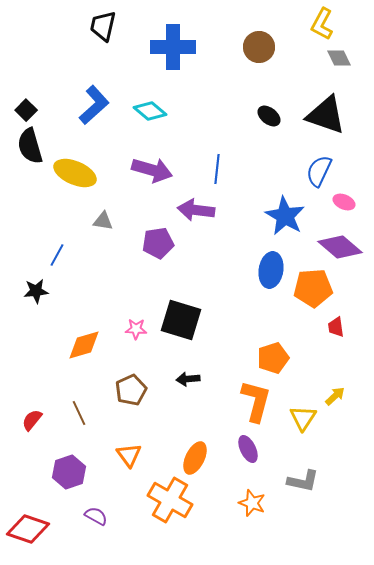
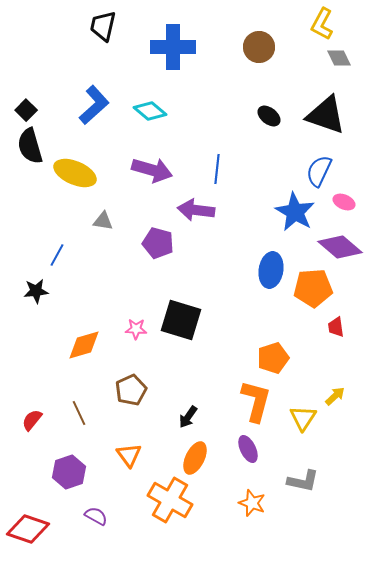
blue star at (285, 216): moved 10 px right, 4 px up
purple pentagon at (158, 243): rotated 24 degrees clockwise
black arrow at (188, 379): moved 38 px down; rotated 50 degrees counterclockwise
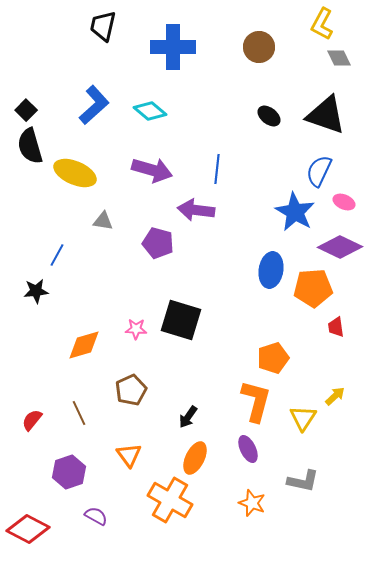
purple diamond at (340, 247): rotated 15 degrees counterclockwise
red diamond at (28, 529): rotated 9 degrees clockwise
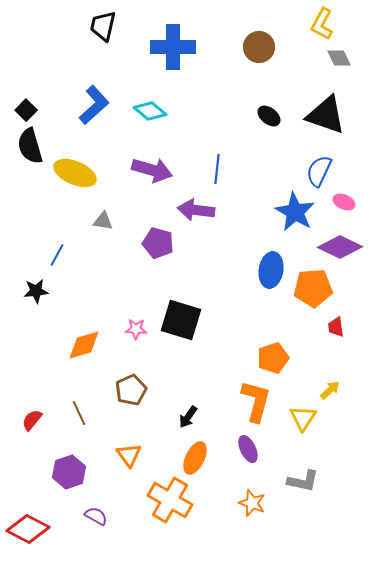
yellow arrow at (335, 396): moved 5 px left, 6 px up
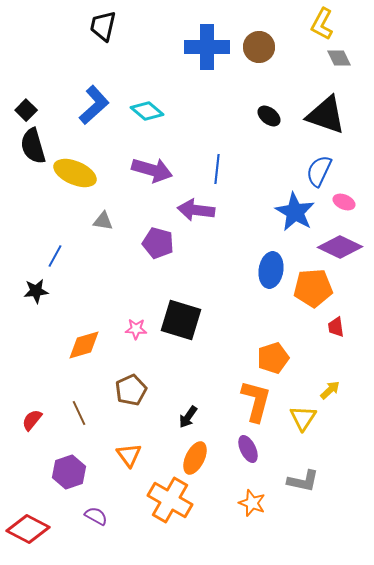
blue cross at (173, 47): moved 34 px right
cyan diamond at (150, 111): moved 3 px left
black semicircle at (30, 146): moved 3 px right
blue line at (57, 255): moved 2 px left, 1 px down
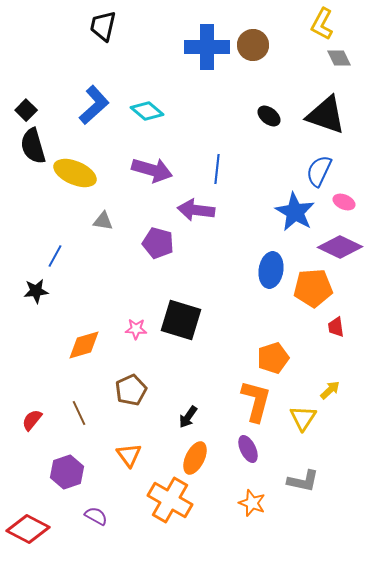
brown circle at (259, 47): moved 6 px left, 2 px up
purple hexagon at (69, 472): moved 2 px left
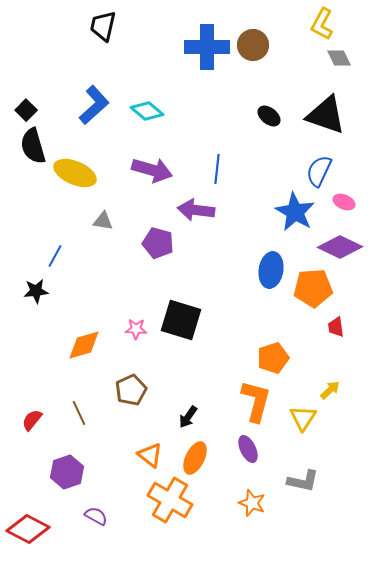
orange triangle at (129, 455): moved 21 px right; rotated 16 degrees counterclockwise
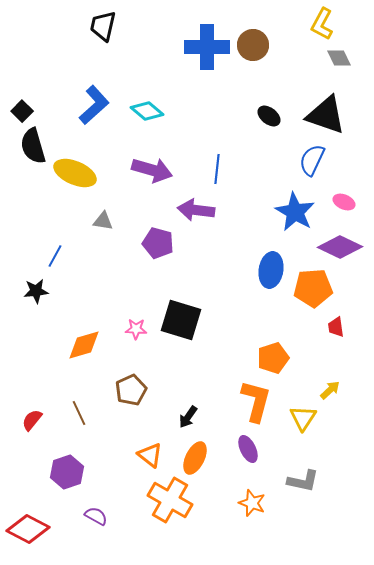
black square at (26, 110): moved 4 px left, 1 px down
blue semicircle at (319, 171): moved 7 px left, 11 px up
